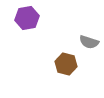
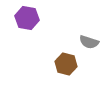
purple hexagon: rotated 20 degrees clockwise
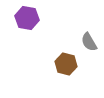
gray semicircle: rotated 42 degrees clockwise
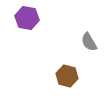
brown hexagon: moved 1 px right, 12 px down
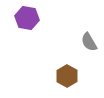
brown hexagon: rotated 15 degrees clockwise
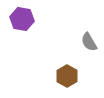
purple hexagon: moved 5 px left, 1 px down
